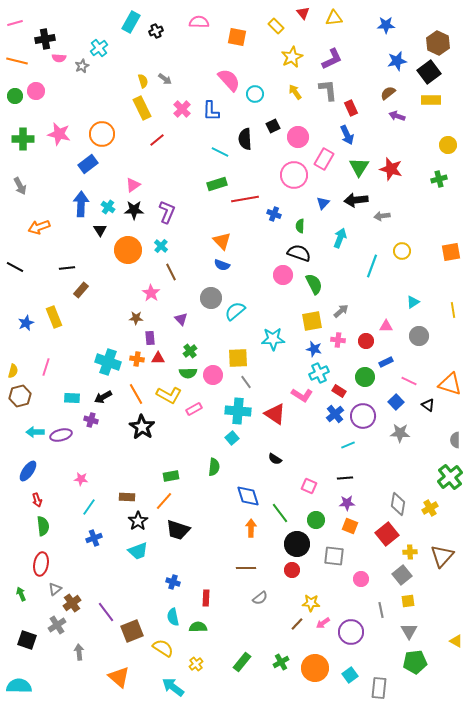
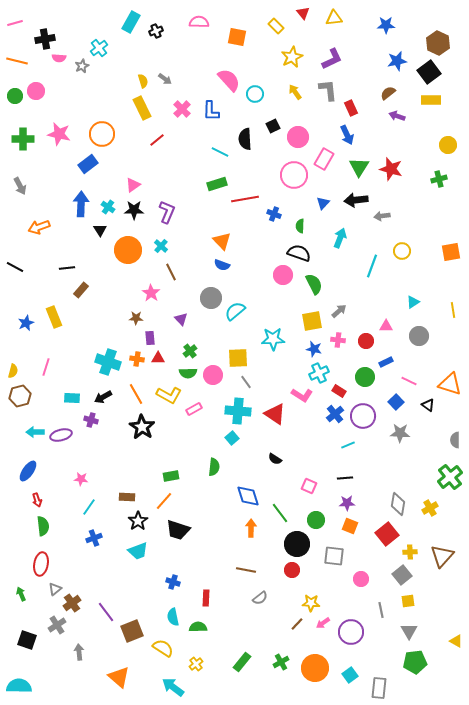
gray arrow at (341, 311): moved 2 px left
brown line at (246, 568): moved 2 px down; rotated 12 degrees clockwise
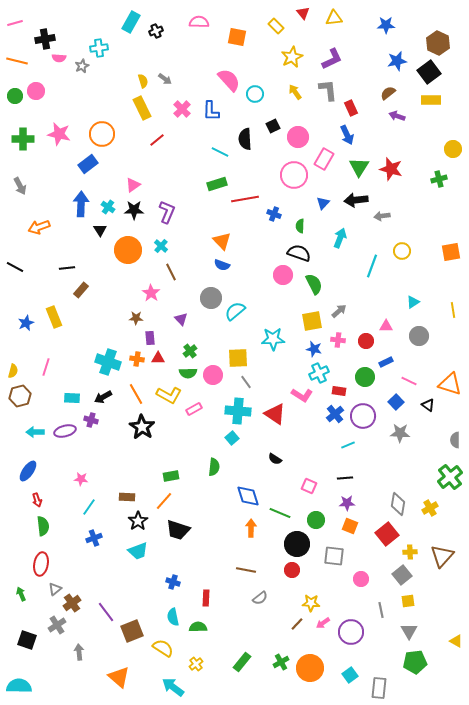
cyan cross at (99, 48): rotated 30 degrees clockwise
yellow circle at (448, 145): moved 5 px right, 4 px down
red rectangle at (339, 391): rotated 24 degrees counterclockwise
purple ellipse at (61, 435): moved 4 px right, 4 px up
green line at (280, 513): rotated 30 degrees counterclockwise
orange circle at (315, 668): moved 5 px left
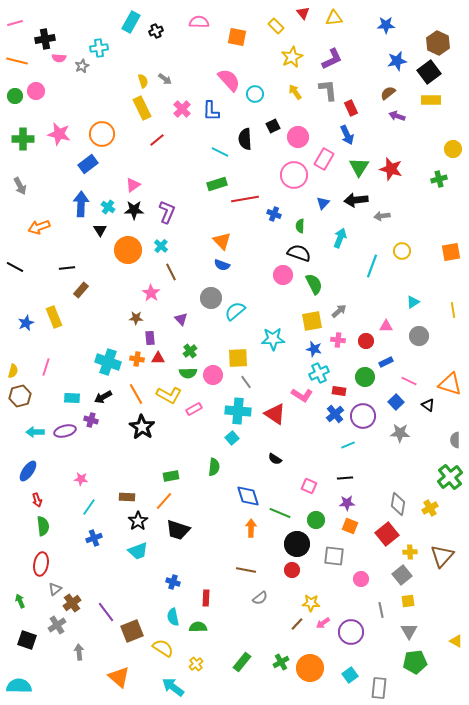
green arrow at (21, 594): moved 1 px left, 7 px down
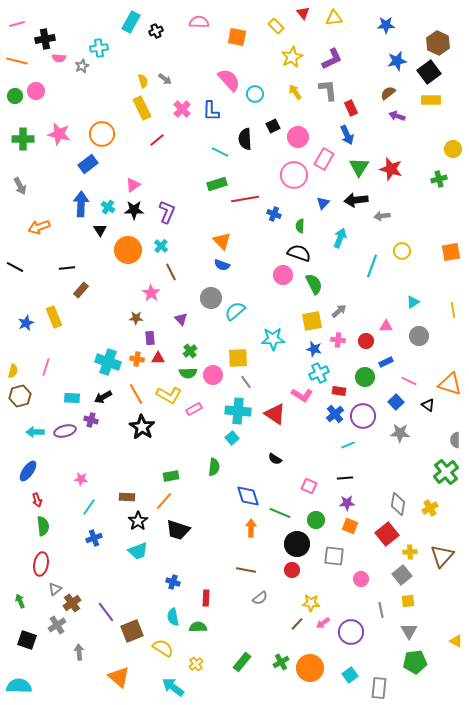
pink line at (15, 23): moved 2 px right, 1 px down
green cross at (450, 477): moved 4 px left, 5 px up
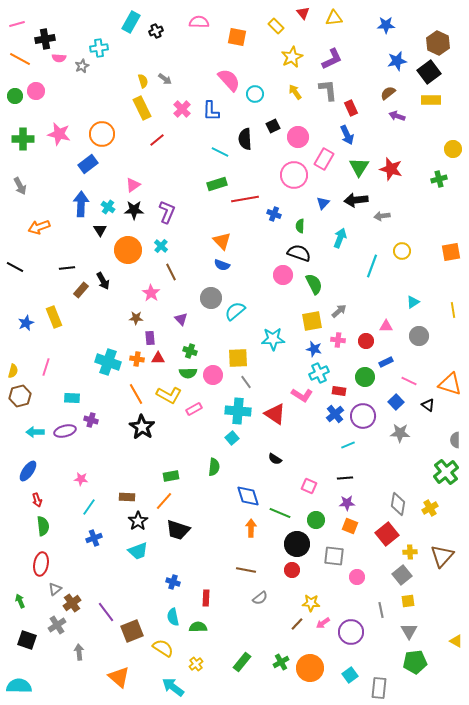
orange line at (17, 61): moved 3 px right, 2 px up; rotated 15 degrees clockwise
green cross at (190, 351): rotated 32 degrees counterclockwise
black arrow at (103, 397): moved 116 px up; rotated 90 degrees counterclockwise
pink circle at (361, 579): moved 4 px left, 2 px up
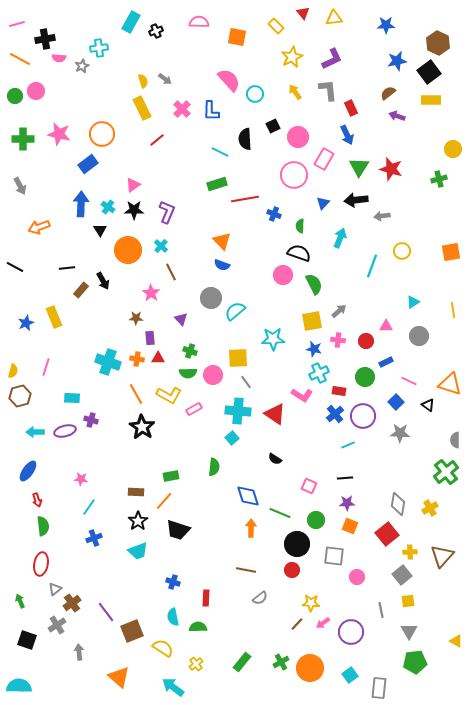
brown rectangle at (127, 497): moved 9 px right, 5 px up
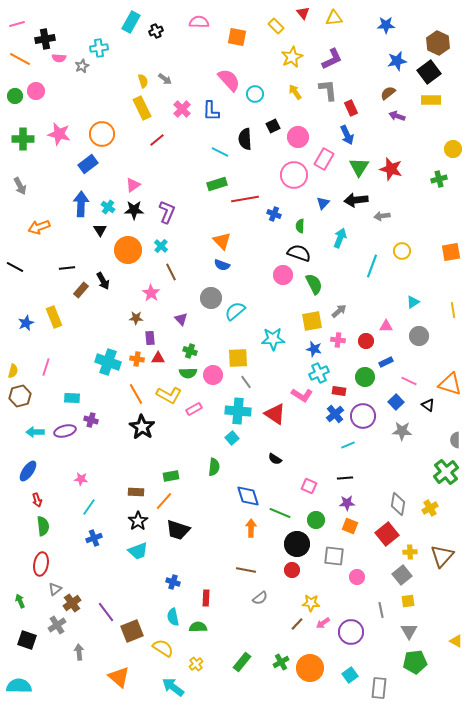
gray star at (400, 433): moved 2 px right, 2 px up
